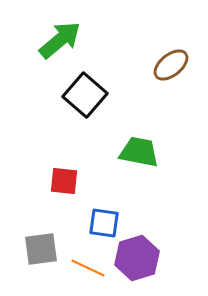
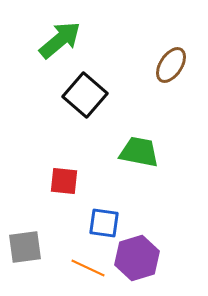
brown ellipse: rotated 18 degrees counterclockwise
gray square: moved 16 px left, 2 px up
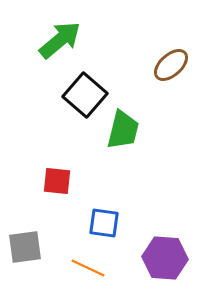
brown ellipse: rotated 15 degrees clockwise
green trapezoid: moved 16 px left, 22 px up; rotated 93 degrees clockwise
red square: moved 7 px left
purple hexagon: moved 28 px right; rotated 21 degrees clockwise
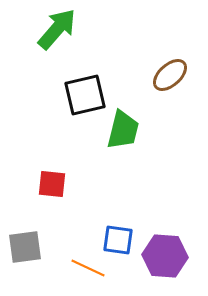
green arrow: moved 3 px left, 11 px up; rotated 9 degrees counterclockwise
brown ellipse: moved 1 px left, 10 px down
black square: rotated 36 degrees clockwise
red square: moved 5 px left, 3 px down
blue square: moved 14 px right, 17 px down
purple hexagon: moved 2 px up
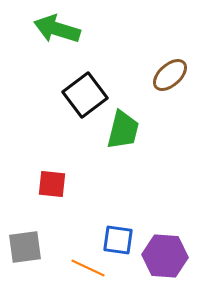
green arrow: rotated 114 degrees counterclockwise
black square: rotated 24 degrees counterclockwise
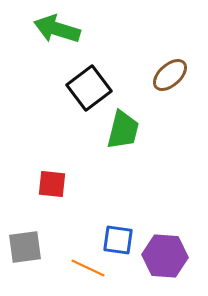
black square: moved 4 px right, 7 px up
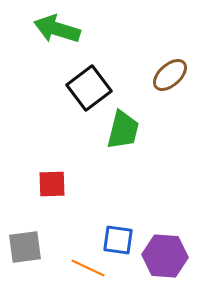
red square: rotated 8 degrees counterclockwise
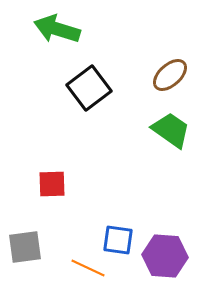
green trapezoid: moved 48 px right; rotated 69 degrees counterclockwise
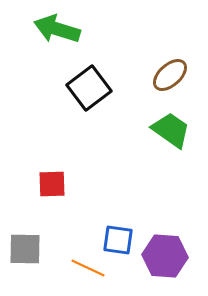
gray square: moved 2 px down; rotated 9 degrees clockwise
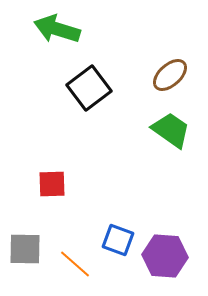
blue square: rotated 12 degrees clockwise
orange line: moved 13 px left, 4 px up; rotated 16 degrees clockwise
